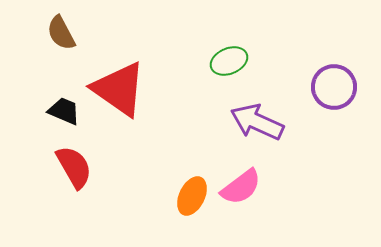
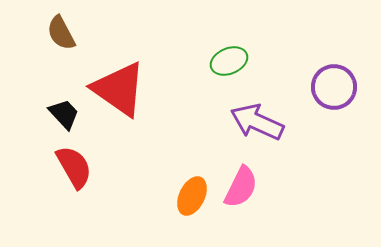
black trapezoid: moved 3 px down; rotated 24 degrees clockwise
pink semicircle: rotated 27 degrees counterclockwise
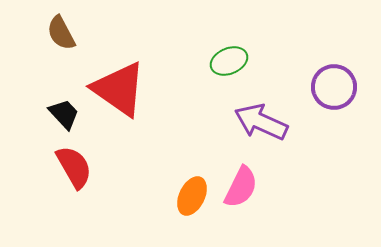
purple arrow: moved 4 px right
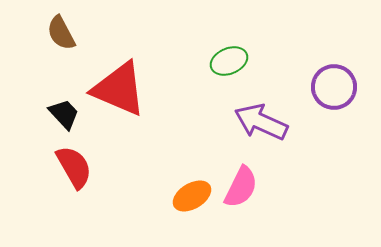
red triangle: rotated 12 degrees counterclockwise
orange ellipse: rotated 33 degrees clockwise
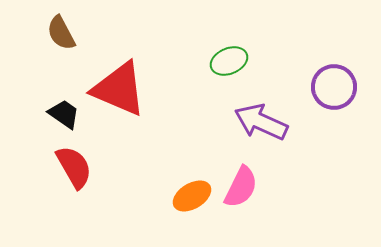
black trapezoid: rotated 12 degrees counterclockwise
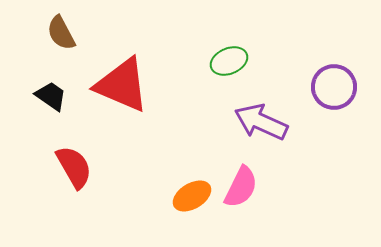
red triangle: moved 3 px right, 4 px up
black trapezoid: moved 13 px left, 18 px up
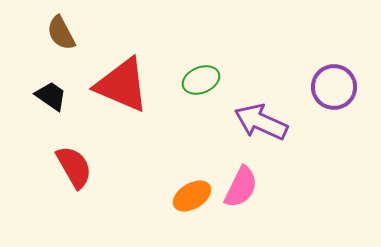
green ellipse: moved 28 px left, 19 px down
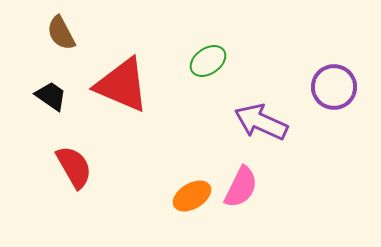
green ellipse: moved 7 px right, 19 px up; rotated 12 degrees counterclockwise
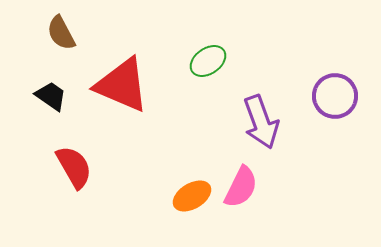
purple circle: moved 1 px right, 9 px down
purple arrow: rotated 134 degrees counterclockwise
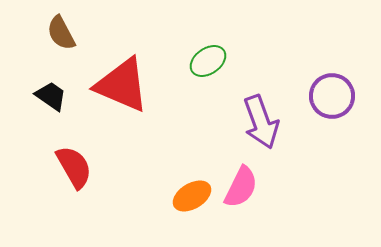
purple circle: moved 3 px left
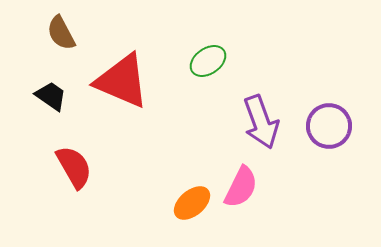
red triangle: moved 4 px up
purple circle: moved 3 px left, 30 px down
orange ellipse: moved 7 px down; rotated 9 degrees counterclockwise
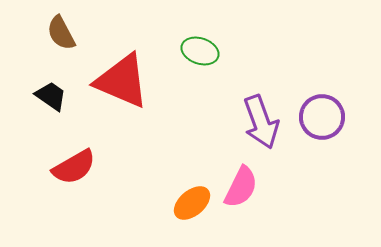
green ellipse: moved 8 px left, 10 px up; rotated 54 degrees clockwise
purple circle: moved 7 px left, 9 px up
red semicircle: rotated 90 degrees clockwise
